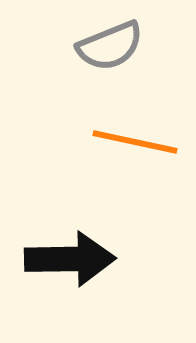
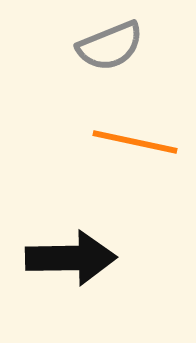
black arrow: moved 1 px right, 1 px up
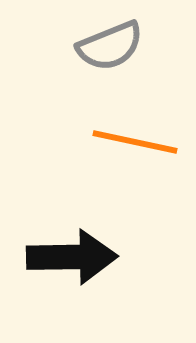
black arrow: moved 1 px right, 1 px up
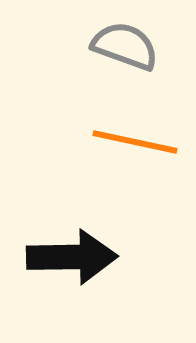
gray semicircle: moved 15 px right; rotated 138 degrees counterclockwise
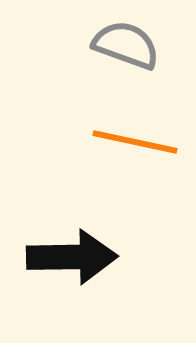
gray semicircle: moved 1 px right, 1 px up
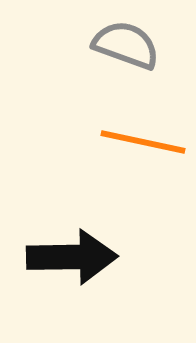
orange line: moved 8 px right
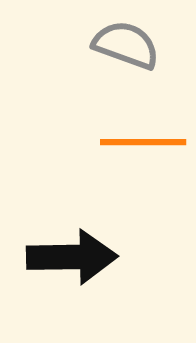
orange line: rotated 12 degrees counterclockwise
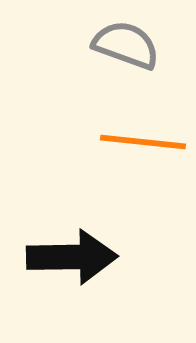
orange line: rotated 6 degrees clockwise
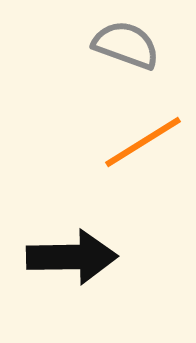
orange line: rotated 38 degrees counterclockwise
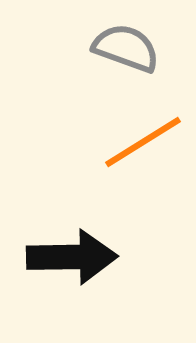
gray semicircle: moved 3 px down
